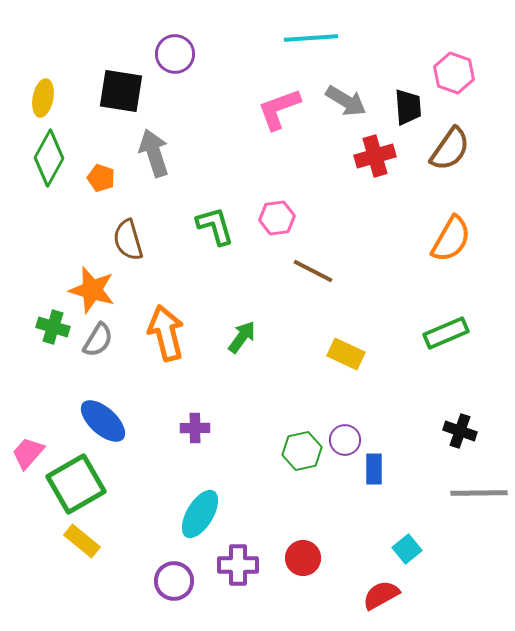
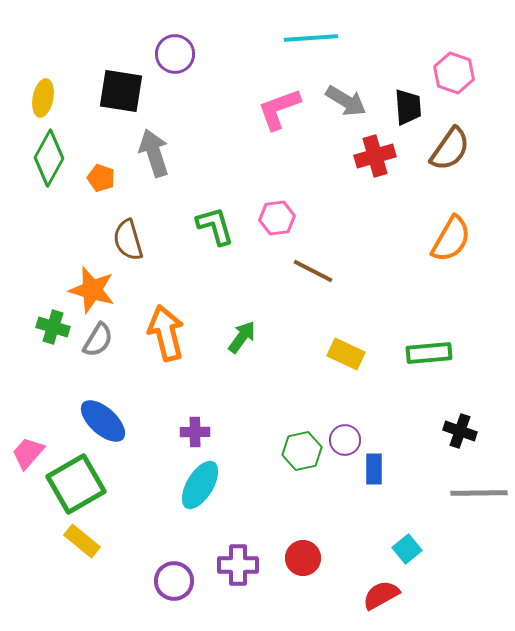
green rectangle at (446, 333): moved 17 px left, 20 px down; rotated 18 degrees clockwise
purple cross at (195, 428): moved 4 px down
cyan ellipse at (200, 514): moved 29 px up
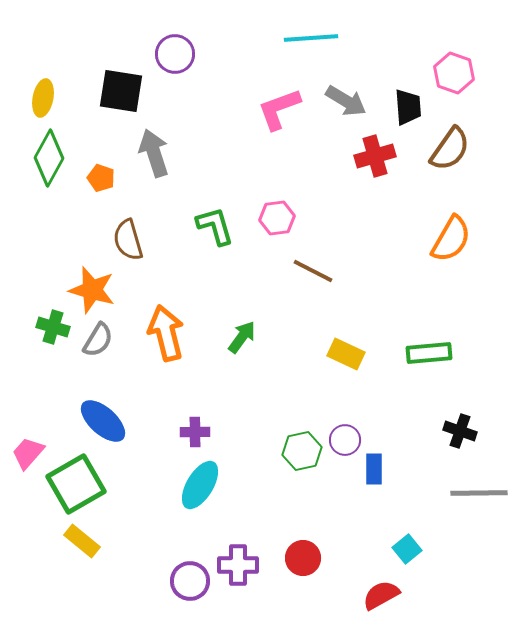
purple circle at (174, 581): moved 16 px right
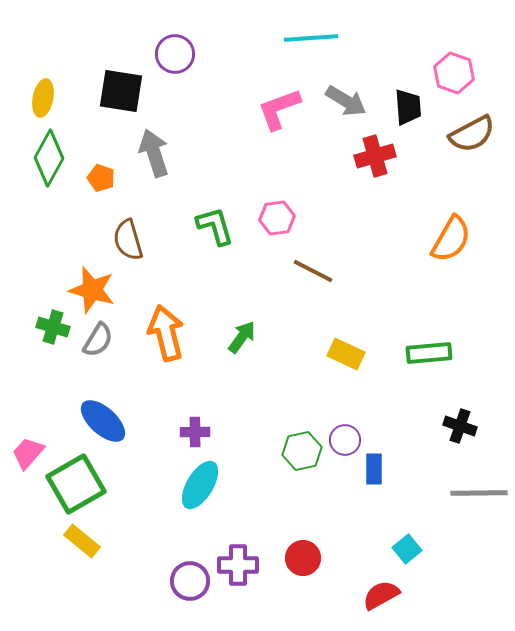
brown semicircle at (450, 149): moved 22 px right, 15 px up; rotated 27 degrees clockwise
black cross at (460, 431): moved 5 px up
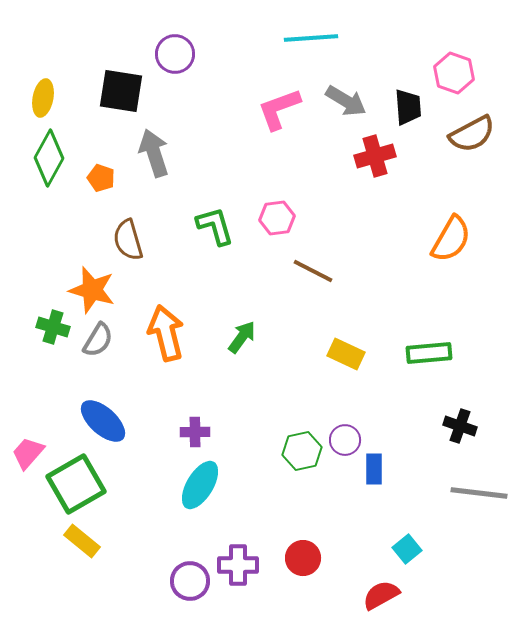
gray line at (479, 493): rotated 8 degrees clockwise
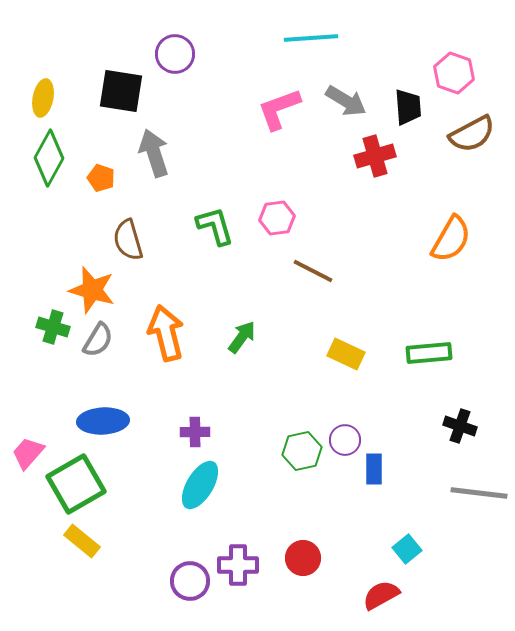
blue ellipse at (103, 421): rotated 45 degrees counterclockwise
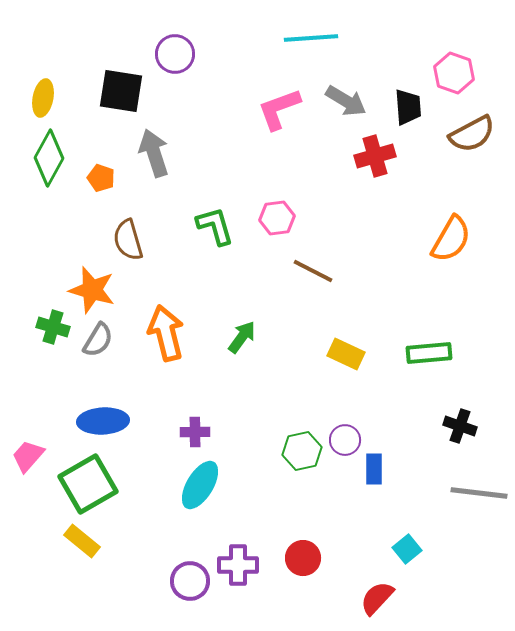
pink trapezoid at (28, 453): moved 3 px down
green square at (76, 484): moved 12 px right
red semicircle at (381, 595): moved 4 px left, 3 px down; rotated 18 degrees counterclockwise
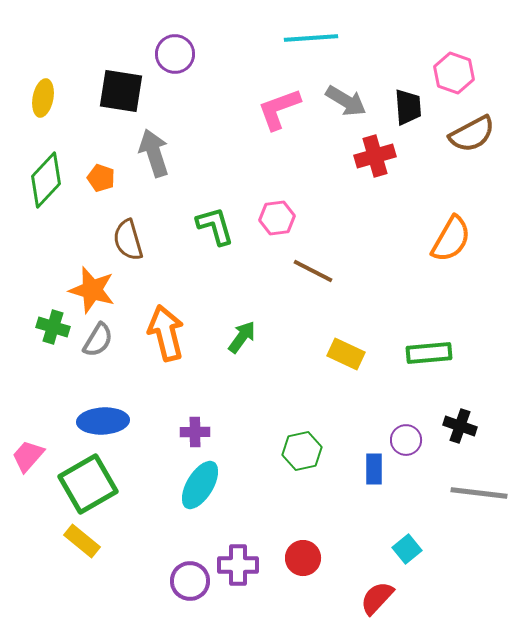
green diamond at (49, 158): moved 3 px left, 22 px down; rotated 14 degrees clockwise
purple circle at (345, 440): moved 61 px right
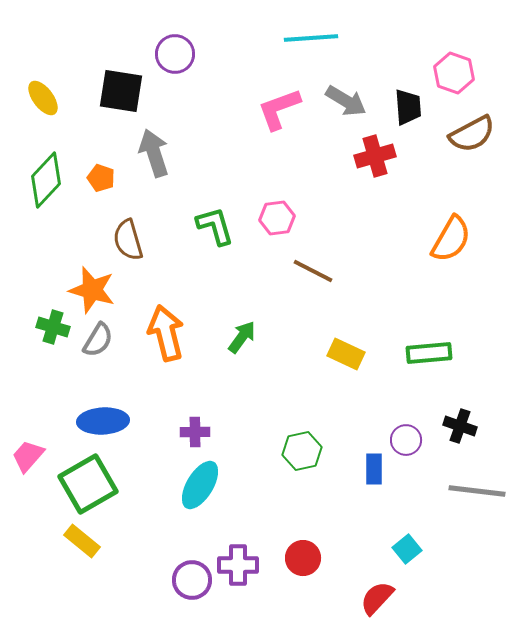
yellow ellipse at (43, 98): rotated 48 degrees counterclockwise
gray line at (479, 493): moved 2 px left, 2 px up
purple circle at (190, 581): moved 2 px right, 1 px up
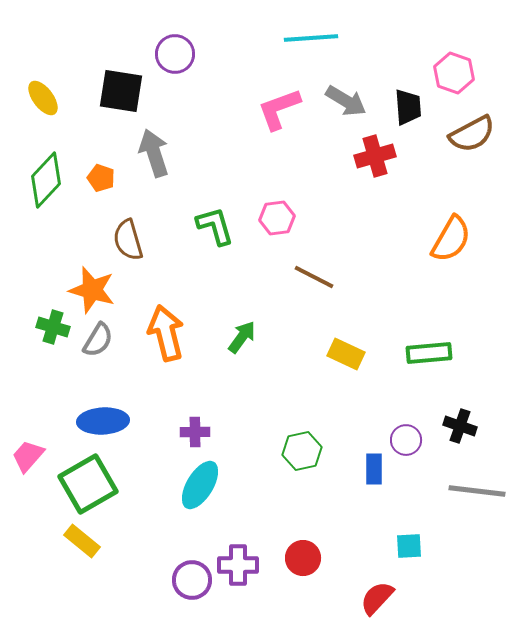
brown line at (313, 271): moved 1 px right, 6 px down
cyan square at (407, 549): moved 2 px right, 3 px up; rotated 36 degrees clockwise
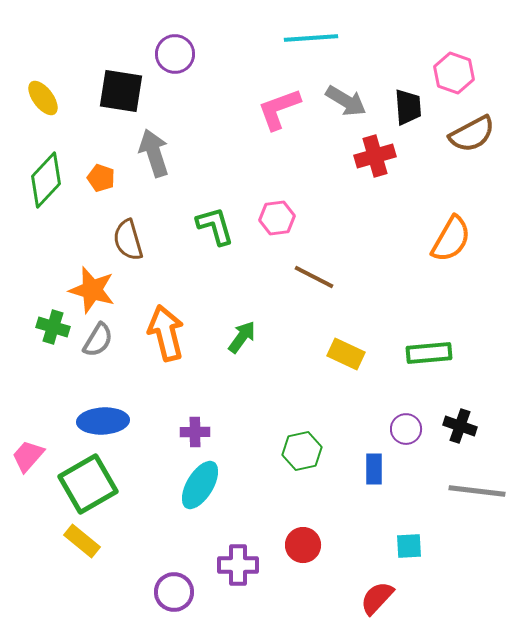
purple circle at (406, 440): moved 11 px up
red circle at (303, 558): moved 13 px up
purple circle at (192, 580): moved 18 px left, 12 px down
